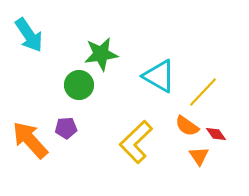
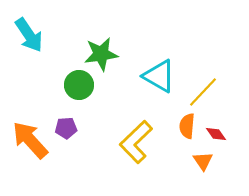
orange semicircle: rotated 60 degrees clockwise
orange triangle: moved 4 px right, 5 px down
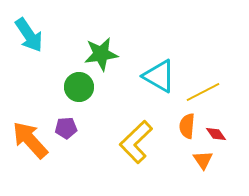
green circle: moved 2 px down
yellow line: rotated 20 degrees clockwise
orange triangle: moved 1 px up
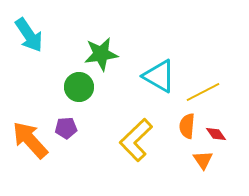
yellow L-shape: moved 2 px up
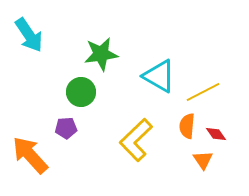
green circle: moved 2 px right, 5 px down
orange arrow: moved 15 px down
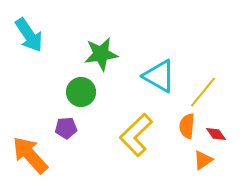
yellow line: rotated 24 degrees counterclockwise
yellow L-shape: moved 5 px up
orange triangle: rotated 30 degrees clockwise
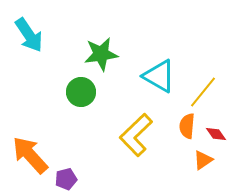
purple pentagon: moved 51 px down; rotated 10 degrees counterclockwise
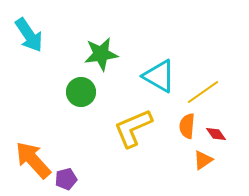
yellow line: rotated 16 degrees clockwise
yellow L-shape: moved 3 px left, 7 px up; rotated 21 degrees clockwise
orange arrow: moved 3 px right, 5 px down
